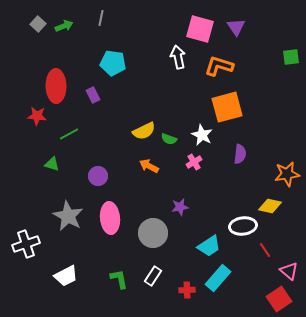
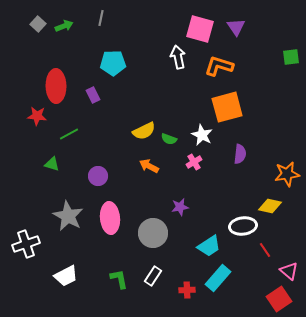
cyan pentagon: rotated 10 degrees counterclockwise
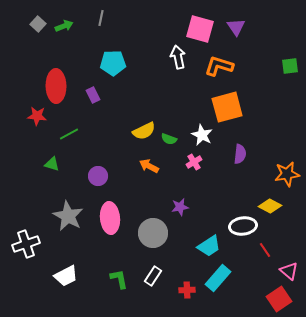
green square: moved 1 px left, 9 px down
yellow diamond: rotated 15 degrees clockwise
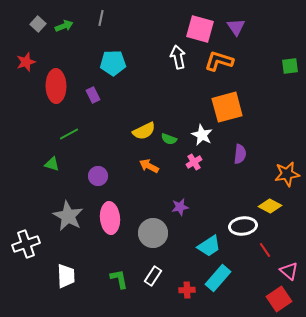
orange L-shape: moved 5 px up
red star: moved 11 px left, 54 px up; rotated 24 degrees counterclockwise
white trapezoid: rotated 65 degrees counterclockwise
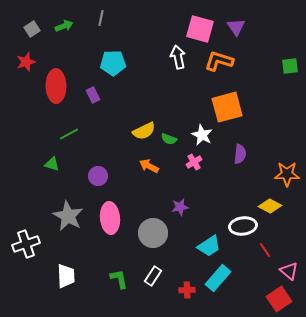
gray square: moved 6 px left, 5 px down; rotated 14 degrees clockwise
orange star: rotated 10 degrees clockwise
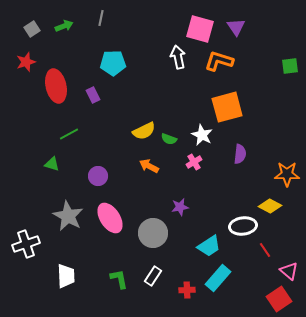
red ellipse: rotated 12 degrees counterclockwise
pink ellipse: rotated 28 degrees counterclockwise
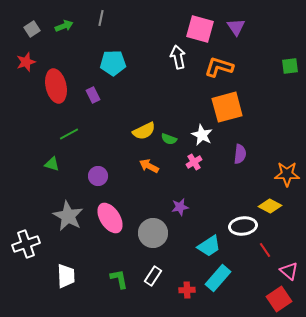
orange L-shape: moved 6 px down
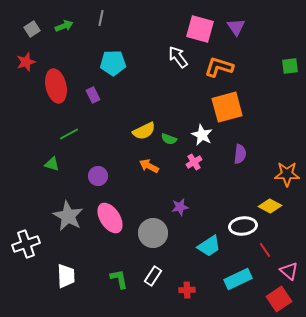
white arrow: rotated 25 degrees counterclockwise
cyan rectangle: moved 20 px right, 1 px down; rotated 24 degrees clockwise
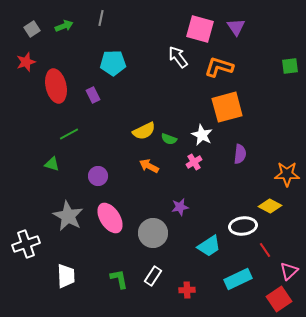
pink triangle: rotated 36 degrees clockwise
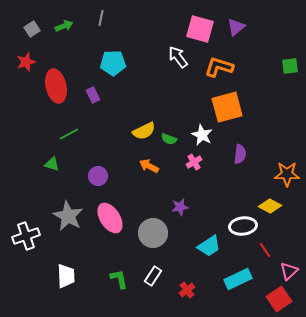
purple triangle: rotated 24 degrees clockwise
white cross: moved 8 px up
red cross: rotated 35 degrees counterclockwise
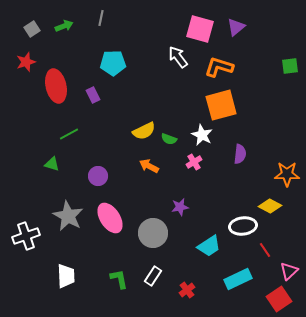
orange square: moved 6 px left, 2 px up
